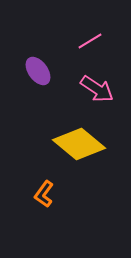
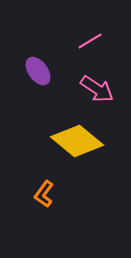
yellow diamond: moved 2 px left, 3 px up
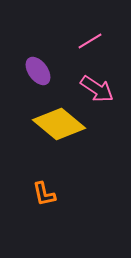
yellow diamond: moved 18 px left, 17 px up
orange L-shape: rotated 48 degrees counterclockwise
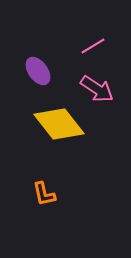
pink line: moved 3 px right, 5 px down
yellow diamond: rotated 12 degrees clockwise
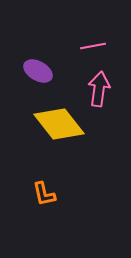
pink line: rotated 20 degrees clockwise
purple ellipse: rotated 24 degrees counterclockwise
pink arrow: moved 2 px right; rotated 116 degrees counterclockwise
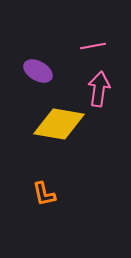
yellow diamond: rotated 42 degrees counterclockwise
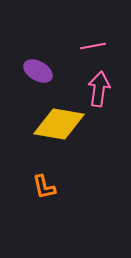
orange L-shape: moved 7 px up
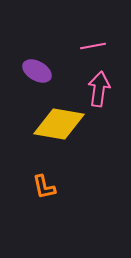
purple ellipse: moved 1 px left
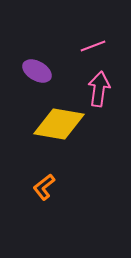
pink line: rotated 10 degrees counterclockwise
orange L-shape: rotated 64 degrees clockwise
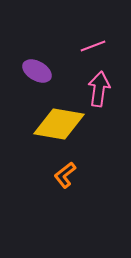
orange L-shape: moved 21 px right, 12 px up
